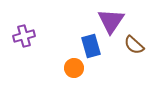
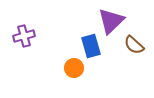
purple triangle: rotated 12 degrees clockwise
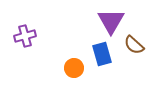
purple triangle: rotated 16 degrees counterclockwise
purple cross: moved 1 px right
blue rectangle: moved 11 px right, 8 px down
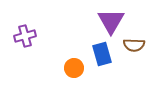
brown semicircle: rotated 40 degrees counterclockwise
